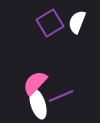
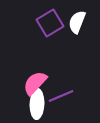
white ellipse: moved 1 px left; rotated 20 degrees clockwise
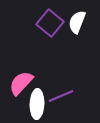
purple square: rotated 20 degrees counterclockwise
pink semicircle: moved 14 px left
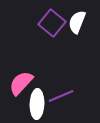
purple square: moved 2 px right
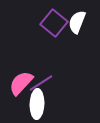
purple square: moved 2 px right
purple line: moved 20 px left, 13 px up; rotated 10 degrees counterclockwise
